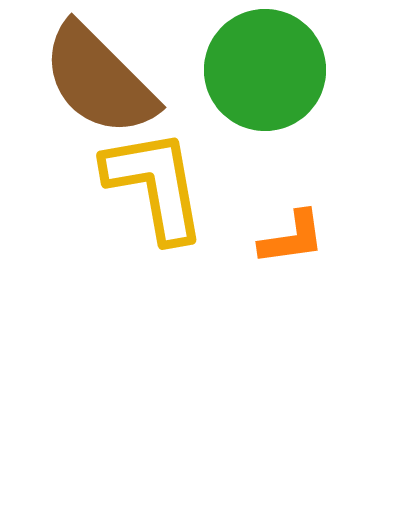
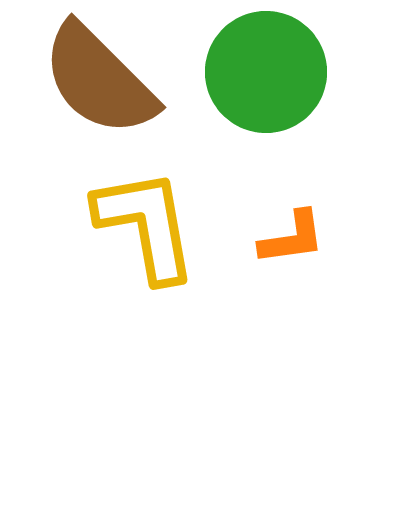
green circle: moved 1 px right, 2 px down
yellow L-shape: moved 9 px left, 40 px down
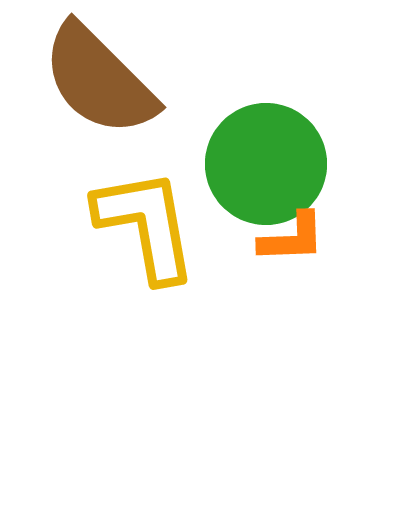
green circle: moved 92 px down
orange L-shape: rotated 6 degrees clockwise
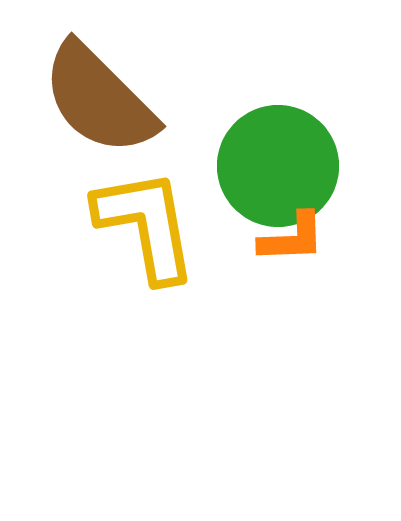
brown semicircle: moved 19 px down
green circle: moved 12 px right, 2 px down
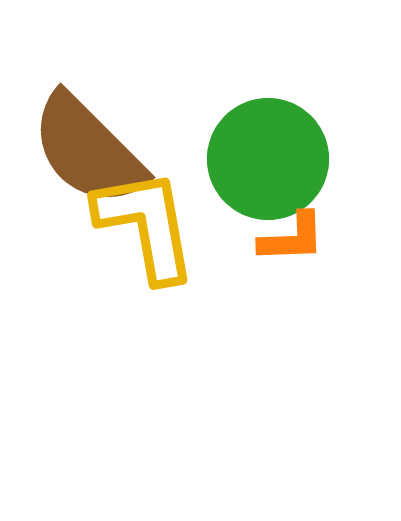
brown semicircle: moved 11 px left, 51 px down
green circle: moved 10 px left, 7 px up
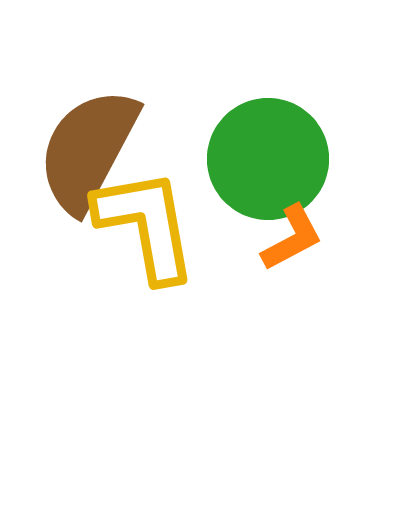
brown semicircle: rotated 73 degrees clockwise
orange L-shape: rotated 26 degrees counterclockwise
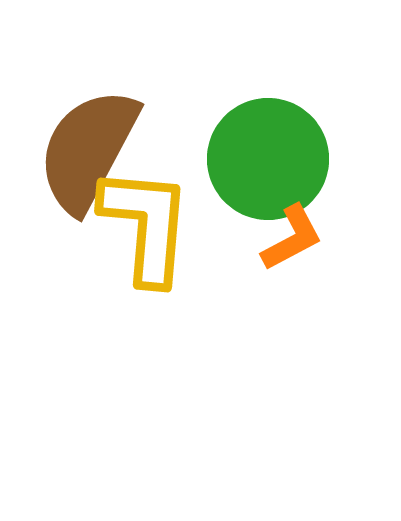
yellow L-shape: rotated 15 degrees clockwise
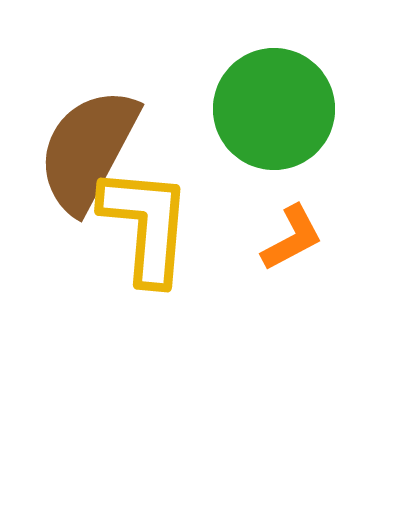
green circle: moved 6 px right, 50 px up
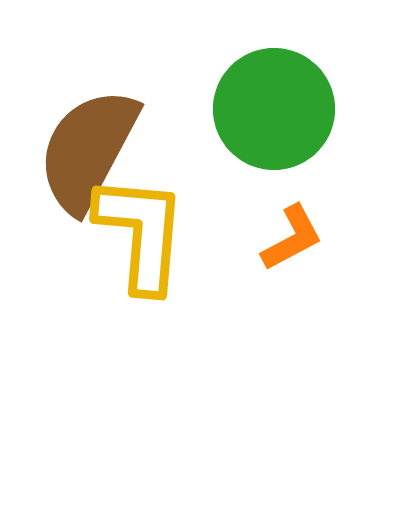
yellow L-shape: moved 5 px left, 8 px down
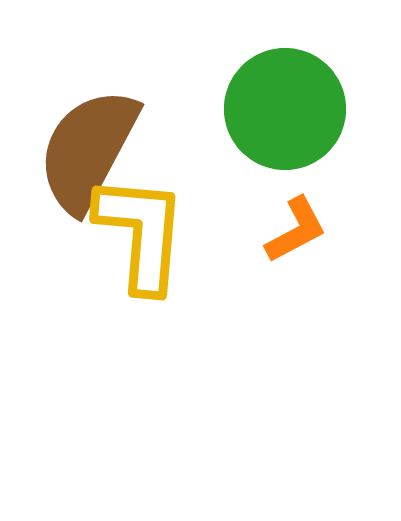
green circle: moved 11 px right
orange L-shape: moved 4 px right, 8 px up
